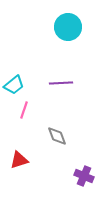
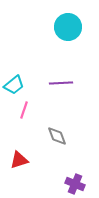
purple cross: moved 9 px left, 8 px down
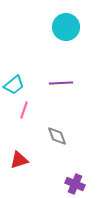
cyan circle: moved 2 px left
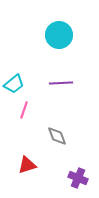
cyan circle: moved 7 px left, 8 px down
cyan trapezoid: moved 1 px up
red triangle: moved 8 px right, 5 px down
purple cross: moved 3 px right, 6 px up
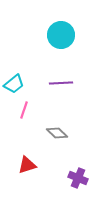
cyan circle: moved 2 px right
gray diamond: moved 3 px up; rotated 25 degrees counterclockwise
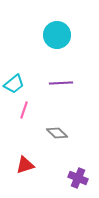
cyan circle: moved 4 px left
red triangle: moved 2 px left
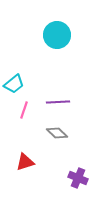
purple line: moved 3 px left, 19 px down
red triangle: moved 3 px up
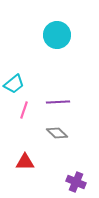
red triangle: rotated 18 degrees clockwise
purple cross: moved 2 px left, 4 px down
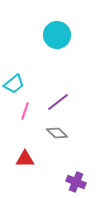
purple line: rotated 35 degrees counterclockwise
pink line: moved 1 px right, 1 px down
red triangle: moved 3 px up
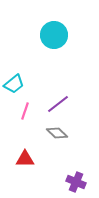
cyan circle: moved 3 px left
purple line: moved 2 px down
